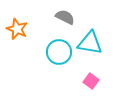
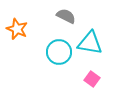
gray semicircle: moved 1 px right, 1 px up
pink square: moved 1 px right, 2 px up
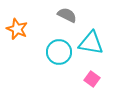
gray semicircle: moved 1 px right, 1 px up
cyan triangle: moved 1 px right
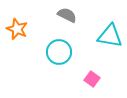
cyan triangle: moved 19 px right, 7 px up
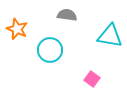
gray semicircle: rotated 18 degrees counterclockwise
cyan circle: moved 9 px left, 2 px up
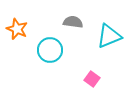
gray semicircle: moved 6 px right, 7 px down
cyan triangle: moved 1 px left; rotated 32 degrees counterclockwise
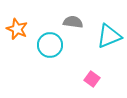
cyan circle: moved 5 px up
